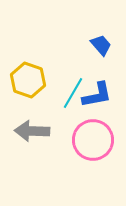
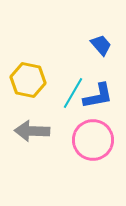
yellow hexagon: rotated 8 degrees counterclockwise
blue L-shape: moved 1 px right, 1 px down
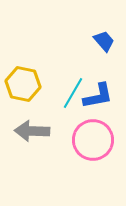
blue trapezoid: moved 3 px right, 4 px up
yellow hexagon: moved 5 px left, 4 px down
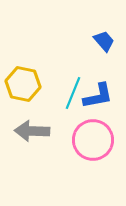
cyan line: rotated 8 degrees counterclockwise
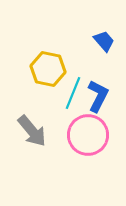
yellow hexagon: moved 25 px right, 15 px up
blue L-shape: rotated 52 degrees counterclockwise
gray arrow: rotated 132 degrees counterclockwise
pink circle: moved 5 px left, 5 px up
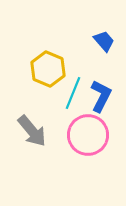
yellow hexagon: rotated 12 degrees clockwise
blue L-shape: moved 3 px right
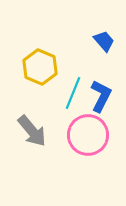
yellow hexagon: moved 8 px left, 2 px up
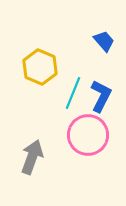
gray arrow: moved 26 px down; rotated 120 degrees counterclockwise
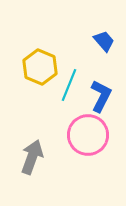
cyan line: moved 4 px left, 8 px up
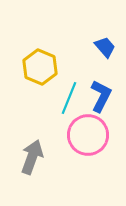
blue trapezoid: moved 1 px right, 6 px down
cyan line: moved 13 px down
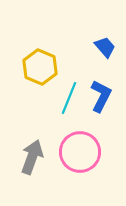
pink circle: moved 8 px left, 17 px down
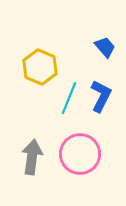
pink circle: moved 2 px down
gray arrow: rotated 12 degrees counterclockwise
